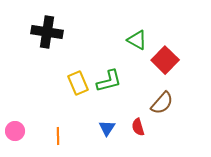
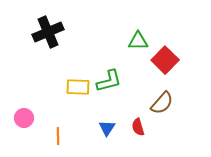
black cross: moved 1 px right; rotated 32 degrees counterclockwise
green triangle: moved 1 px right, 1 px down; rotated 30 degrees counterclockwise
yellow rectangle: moved 4 px down; rotated 65 degrees counterclockwise
pink circle: moved 9 px right, 13 px up
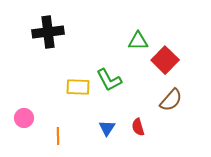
black cross: rotated 16 degrees clockwise
green L-shape: moved 1 px up; rotated 76 degrees clockwise
brown semicircle: moved 9 px right, 3 px up
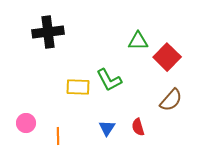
red square: moved 2 px right, 3 px up
pink circle: moved 2 px right, 5 px down
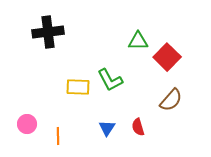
green L-shape: moved 1 px right
pink circle: moved 1 px right, 1 px down
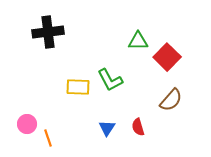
orange line: moved 10 px left, 2 px down; rotated 18 degrees counterclockwise
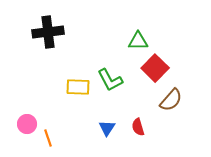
red square: moved 12 px left, 11 px down
